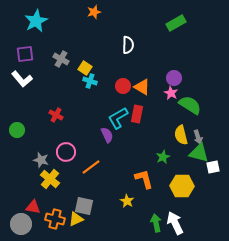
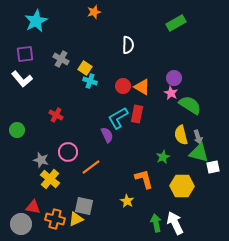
pink circle: moved 2 px right
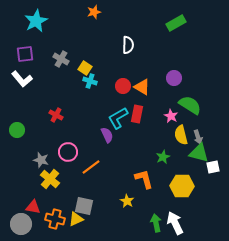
pink star: moved 23 px down
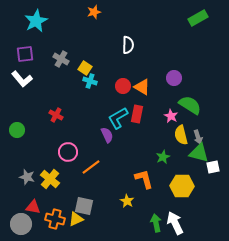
green rectangle: moved 22 px right, 5 px up
gray star: moved 14 px left, 17 px down
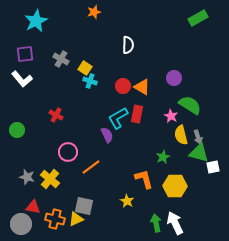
yellow hexagon: moved 7 px left
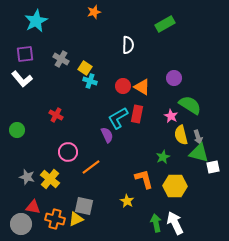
green rectangle: moved 33 px left, 6 px down
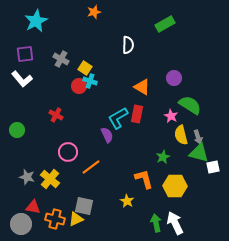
red circle: moved 44 px left
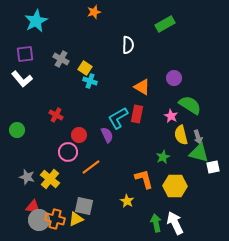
red circle: moved 49 px down
gray circle: moved 18 px right, 4 px up
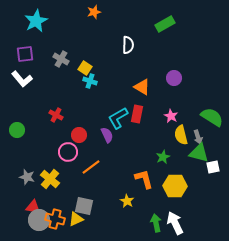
green semicircle: moved 22 px right, 12 px down
